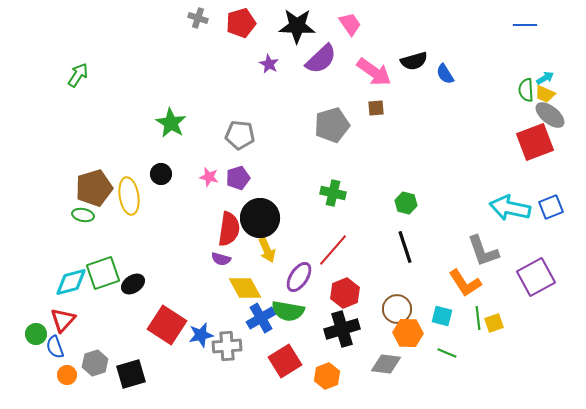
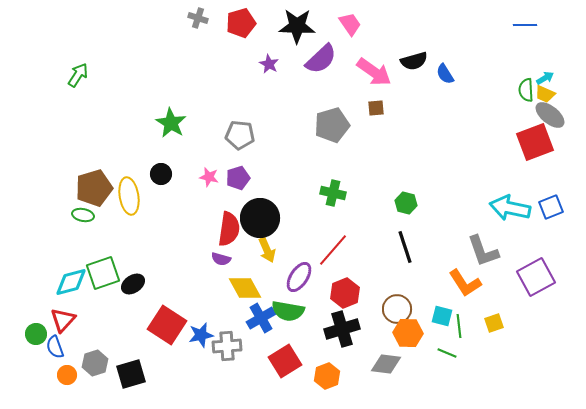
green line at (478, 318): moved 19 px left, 8 px down
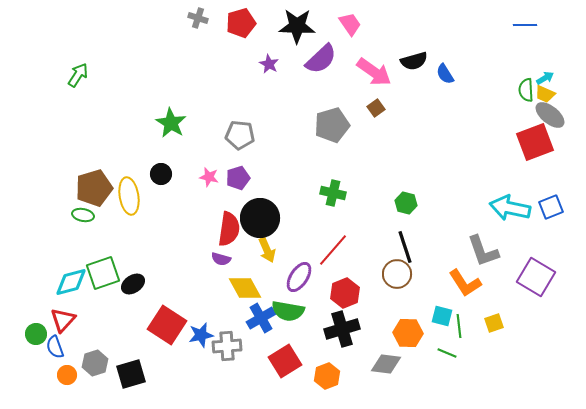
brown square at (376, 108): rotated 30 degrees counterclockwise
purple square at (536, 277): rotated 30 degrees counterclockwise
brown circle at (397, 309): moved 35 px up
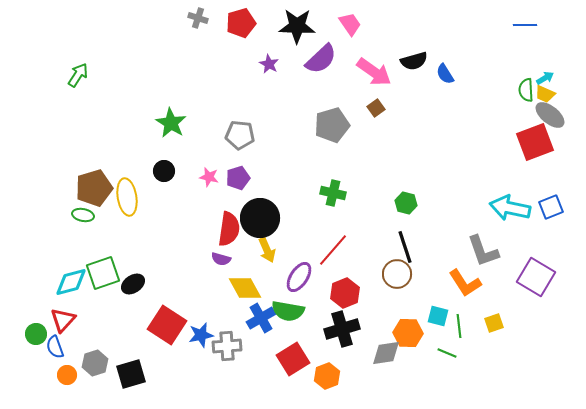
black circle at (161, 174): moved 3 px right, 3 px up
yellow ellipse at (129, 196): moved 2 px left, 1 px down
cyan square at (442, 316): moved 4 px left
red square at (285, 361): moved 8 px right, 2 px up
gray diamond at (386, 364): moved 11 px up; rotated 16 degrees counterclockwise
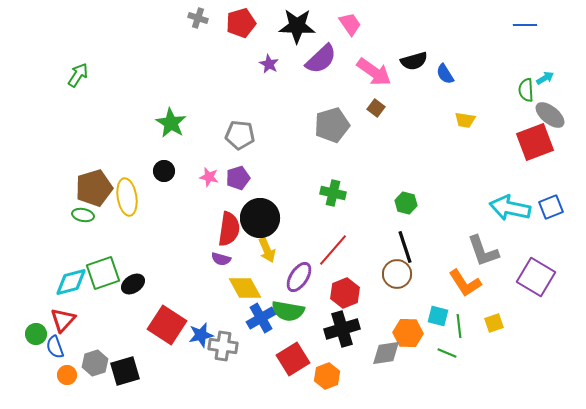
yellow trapezoid at (545, 94): moved 80 px left, 26 px down; rotated 15 degrees counterclockwise
brown square at (376, 108): rotated 18 degrees counterclockwise
gray cross at (227, 346): moved 4 px left; rotated 12 degrees clockwise
black square at (131, 374): moved 6 px left, 3 px up
